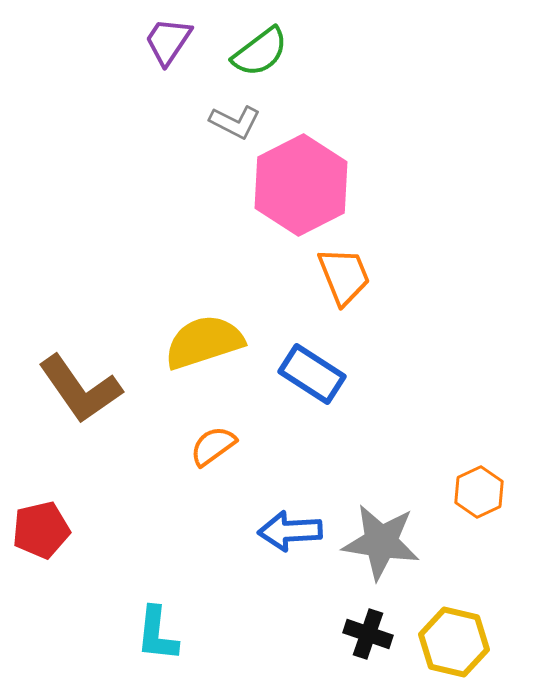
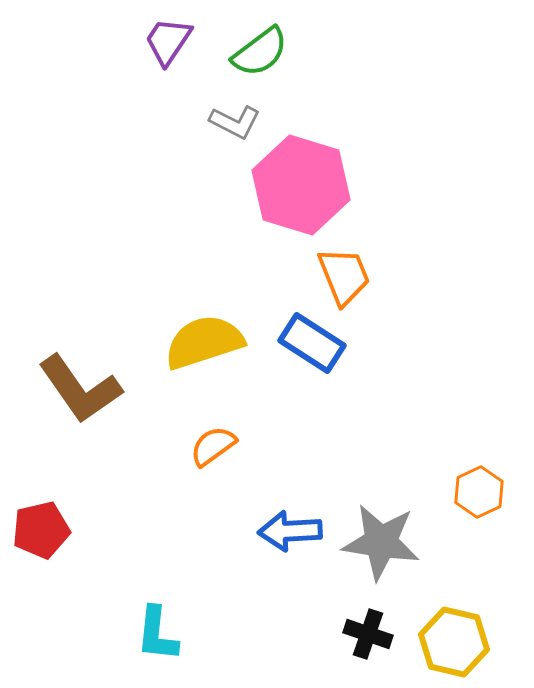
pink hexagon: rotated 16 degrees counterclockwise
blue rectangle: moved 31 px up
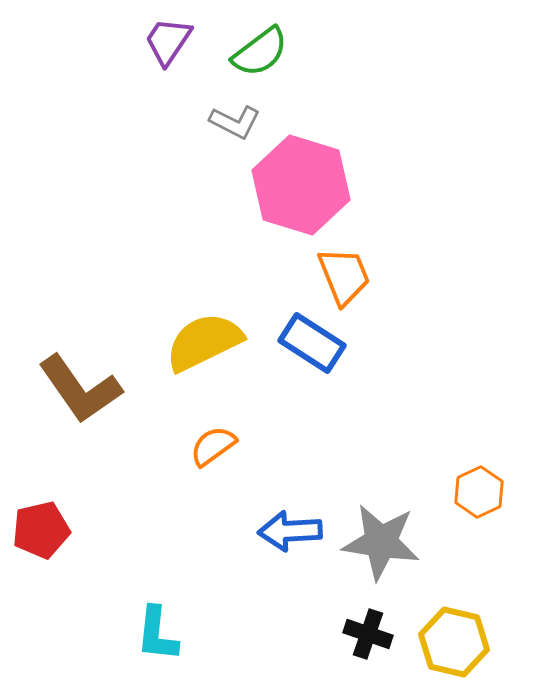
yellow semicircle: rotated 8 degrees counterclockwise
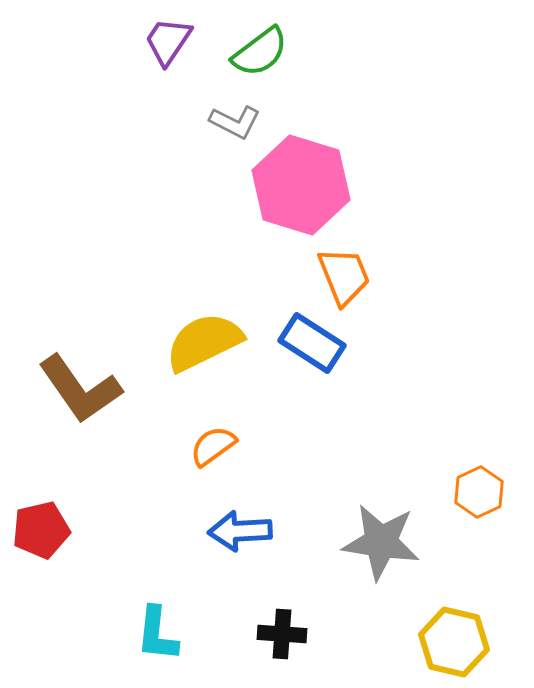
blue arrow: moved 50 px left
black cross: moved 86 px left; rotated 15 degrees counterclockwise
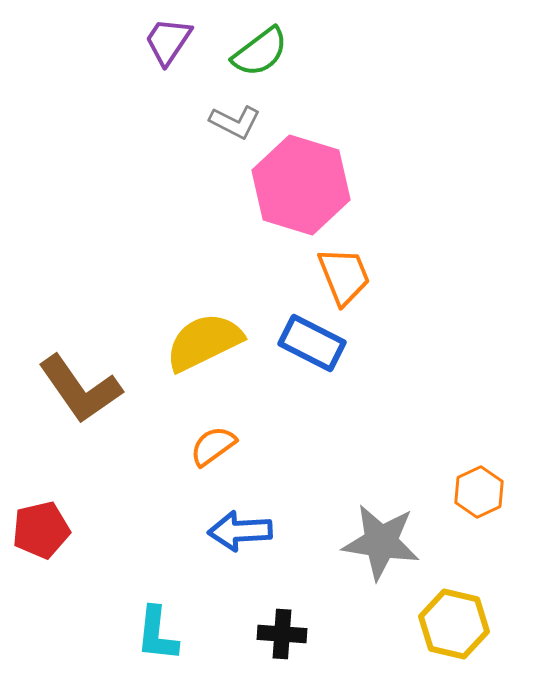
blue rectangle: rotated 6 degrees counterclockwise
yellow hexagon: moved 18 px up
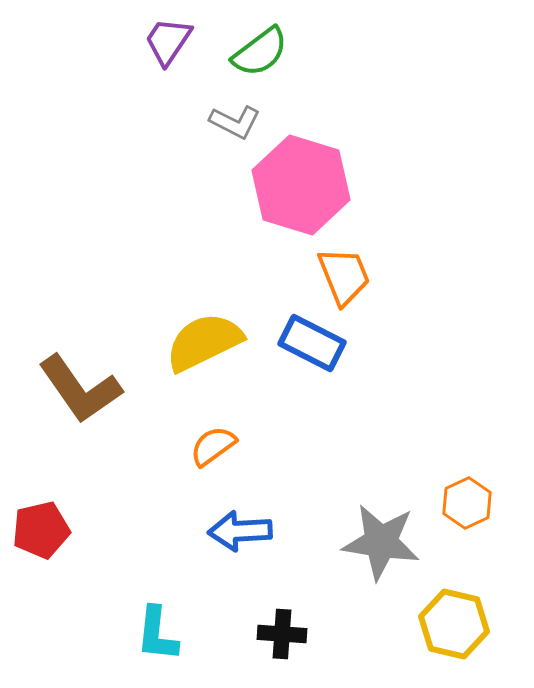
orange hexagon: moved 12 px left, 11 px down
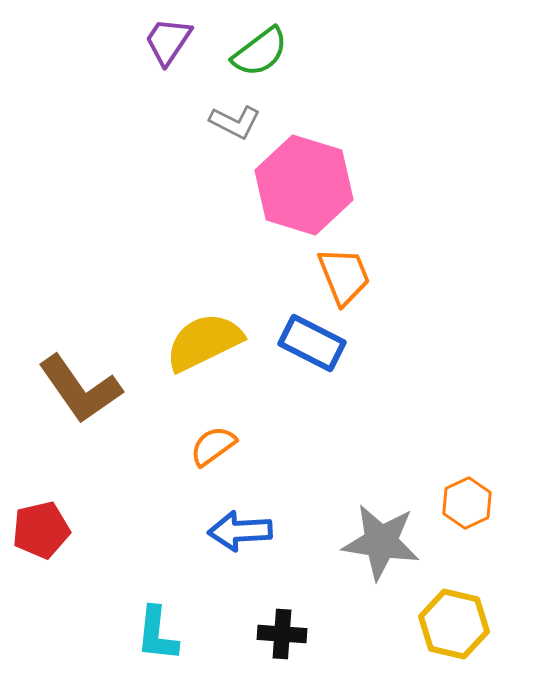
pink hexagon: moved 3 px right
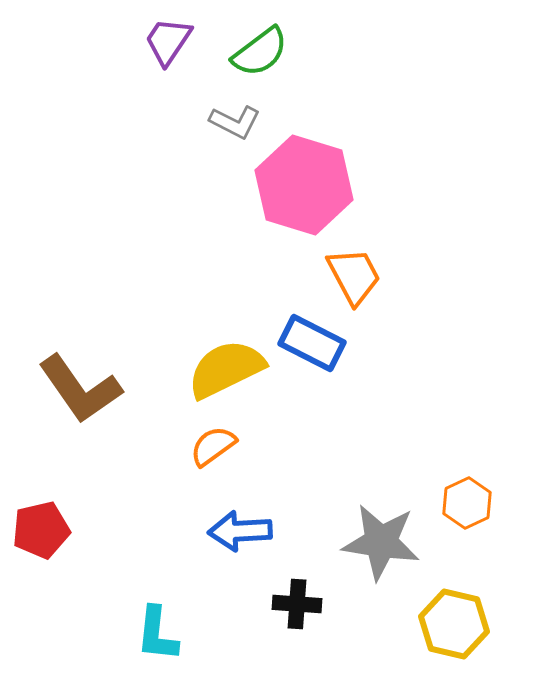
orange trapezoid: moved 10 px right; rotated 6 degrees counterclockwise
yellow semicircle: moved 22 px right, 27 px down
black cross: moved 15 px right, 30 px up
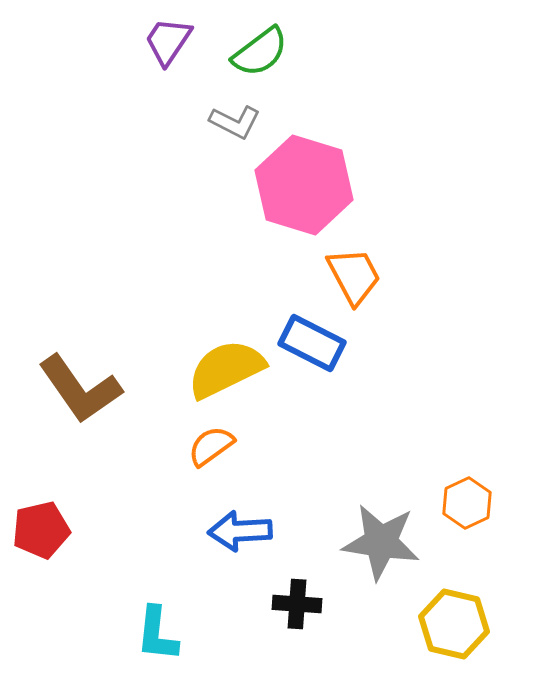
orange semicircle: moved 2 px left
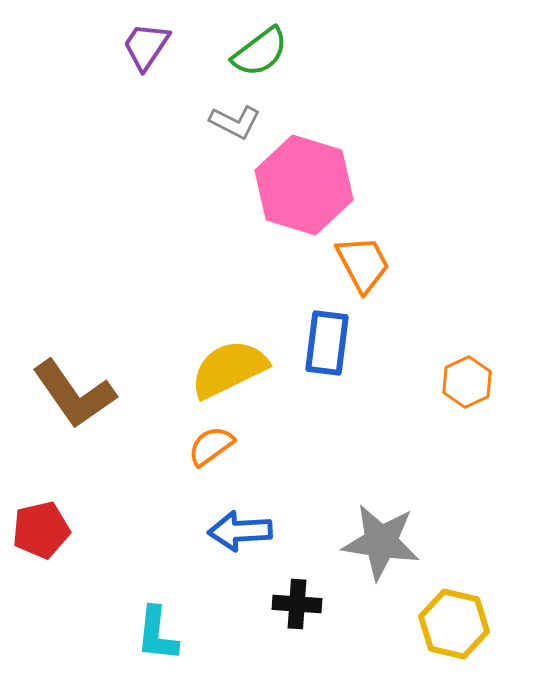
purple trapezoid: moved 22 px left, 5 px down
orange trapezoid: moved 9 px right, 12 px up
blue rectangle: moved 15 px right; rotated 70 degrees clockwise
yellow semicircle: moved 3 px right
brown L-shape: moved 6 px left, 5 px down
orange hexagon: moved 121 px up
